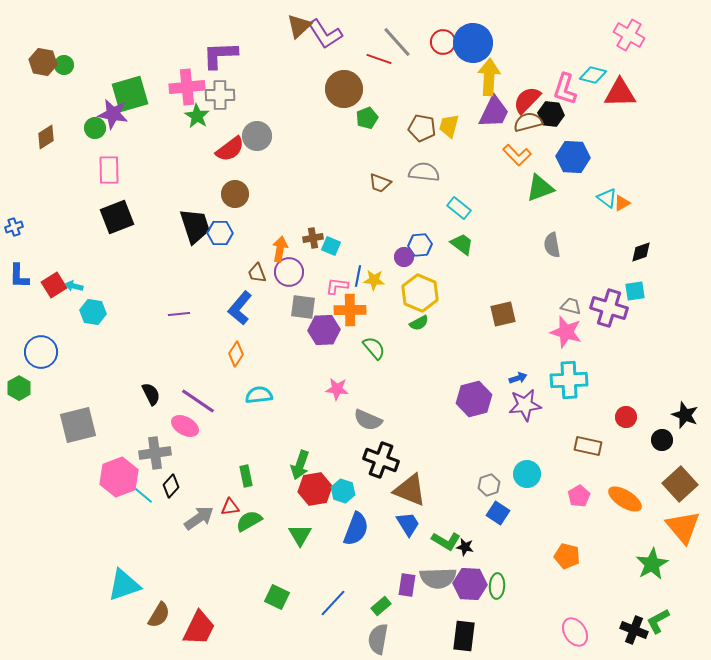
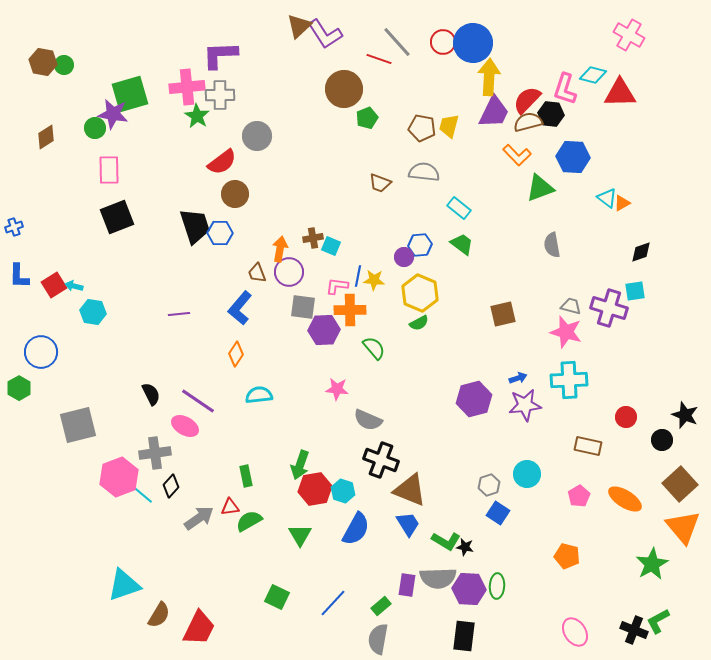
red semicircle at (230, 149): moved 8 px left, 13 px down
blue semicircle at (356, 529): rotated 8 degrees clockwise
purple hexagon at (470, 584): moved 1 px left, 5 px down
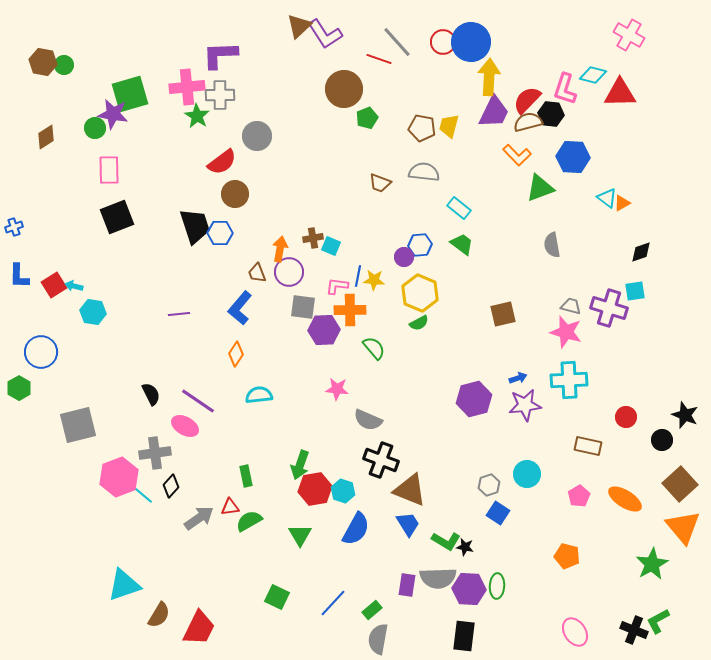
blue circle at (473, 43): moved 2 px left, 1 px up
green rectangle at (381, 606): moved 9 px left, 4 px down
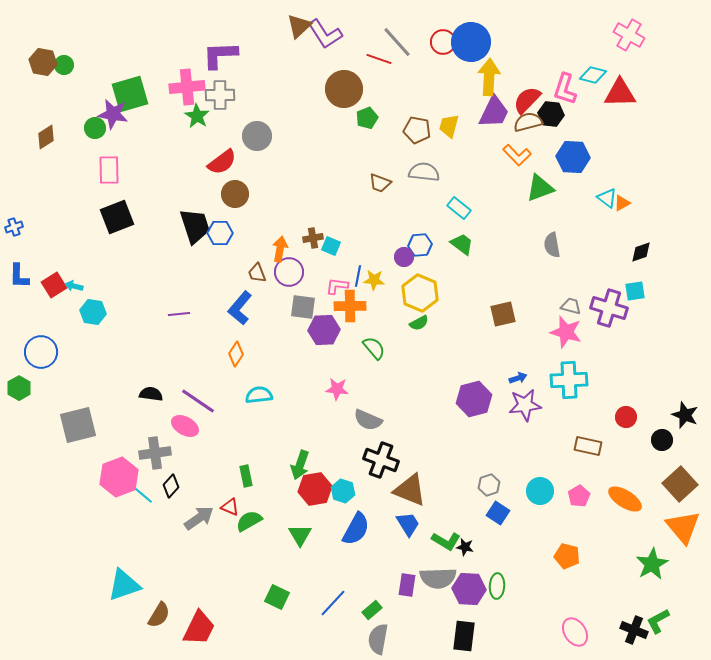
brown pentagon at (422, 128): moved 5 px left, 2 px down
orange cross at (350, 310): moved 4 px up
black semicircle at (151, 394): rotated 55 degrees counterclockwise
cyan circle at (527, 474): moved 13 px right, 17 px down
red triangle at (230, 507): rotated 30 degrees clockwise
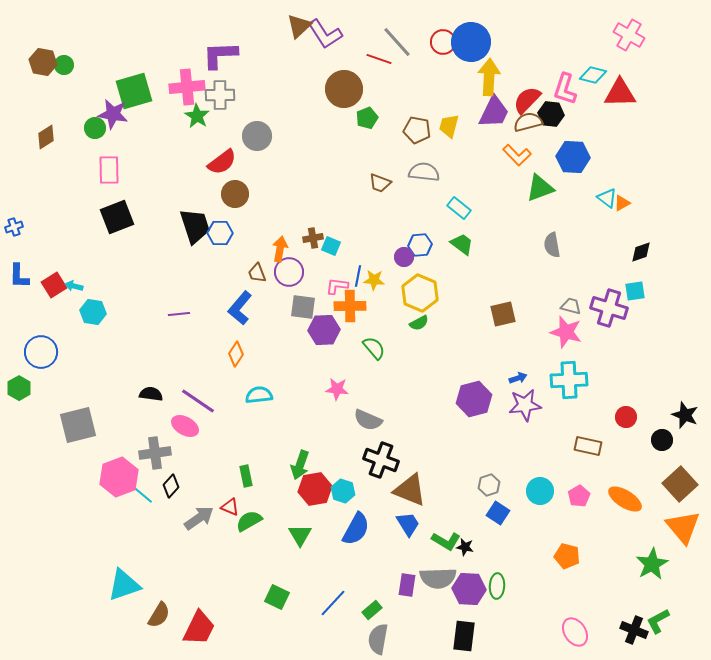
green square at (130, 94): moved 4 px right, 3 px up
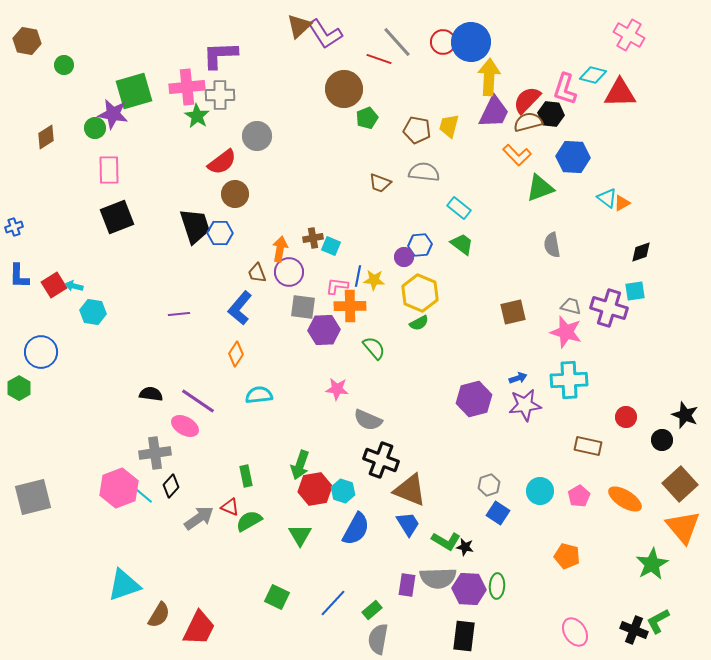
brown hexagon at (43, 62): moved 16 px left, 21 px up
brown square at (503, 314): moved 10 px right, 2 px up
gray square at (78, 425): moved 45 px left, 72 px down
pink hexagon at (119, 477): moved 11 px down
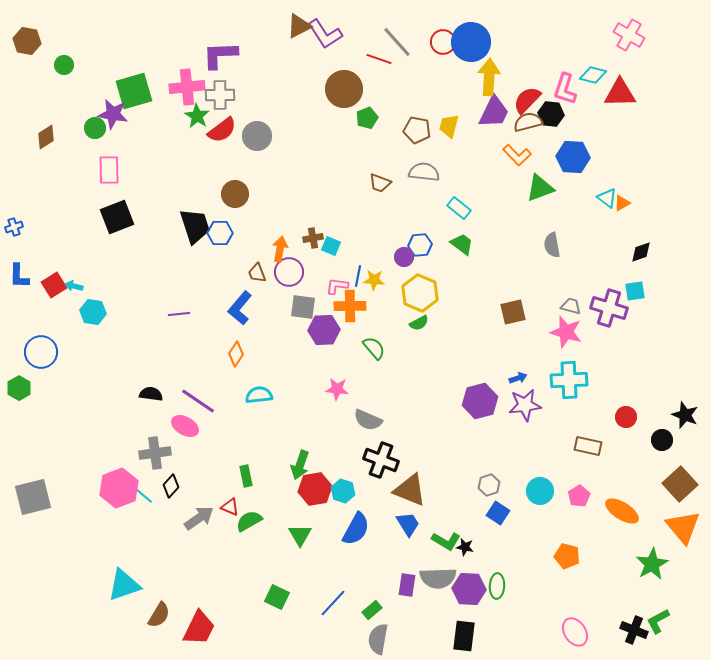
brown triangle at (299, 26): rotated 16 degrees clockwise
red semicircle at (222, 162): moved 32 px up
purple hexagon at (474, 399): moved 6 px right, 2 px down
orange ellipse at (625, 499): moved 3 px left, 12 px down
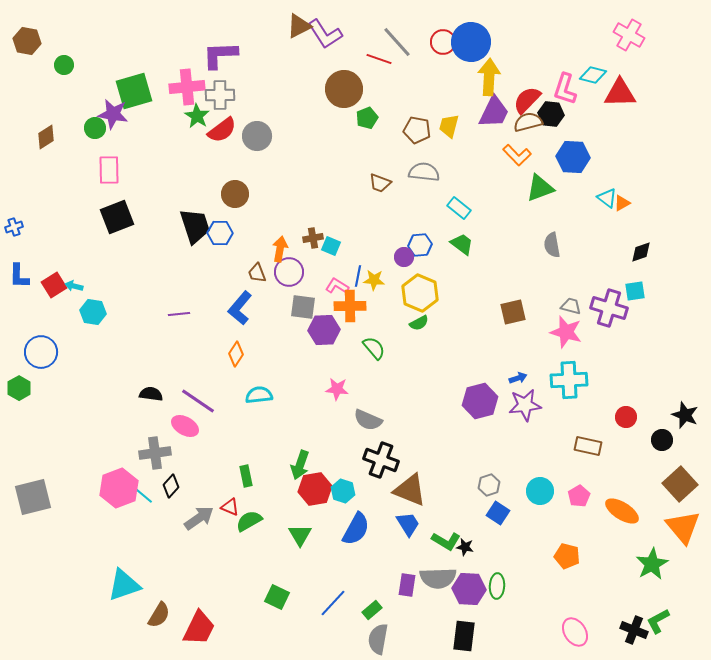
pink L-shape at (337, 286): rotated 25 degrees clockwise
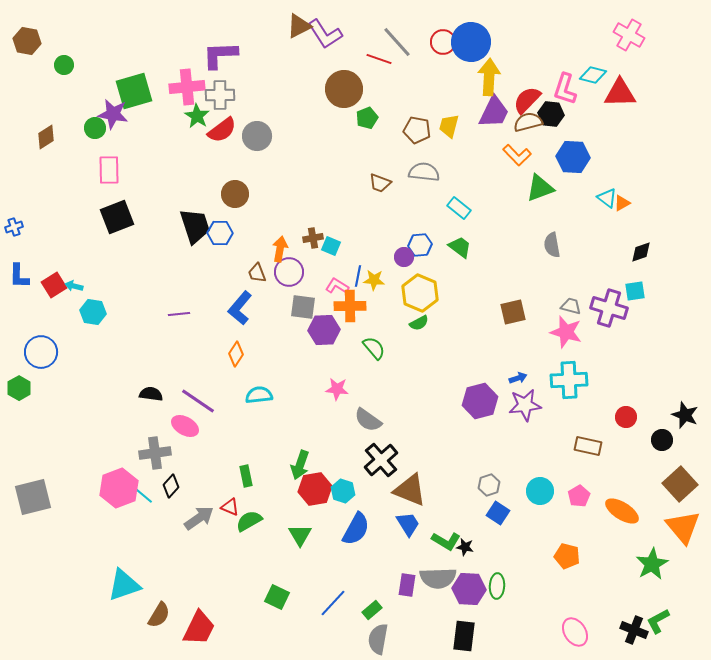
green trapezoid at (462, 244): moved 2 px left, 3 px down
gray semicircle at (368, 420): rotated 12 degrees clockwise
black cross at (381, 460): rotated 28 degrees clockwise
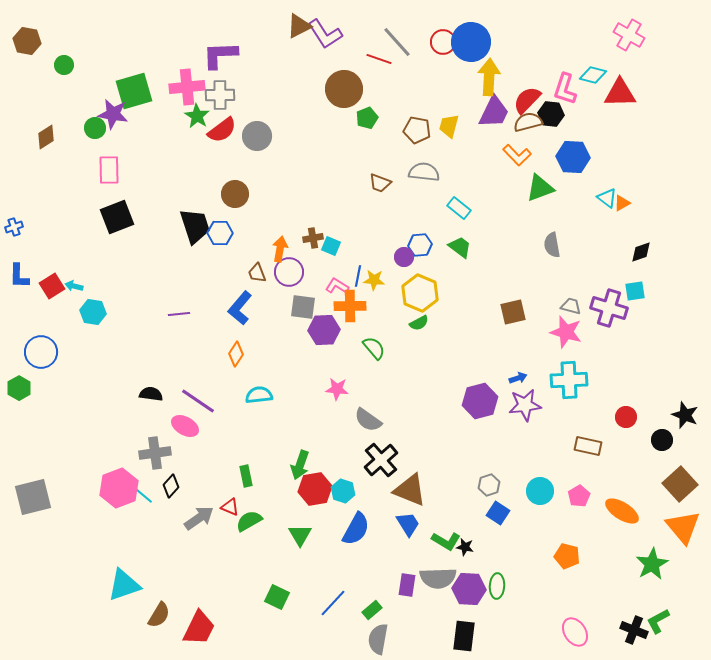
red square at (54, 285): moved 2 px left, 1 px down
